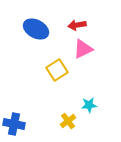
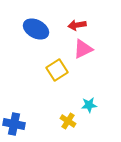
yellow cross: rotated 21 degrees counterclockwise
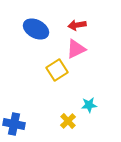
pink triangle: moved 7 px left
yellow cross: rotated 14 degrees clockwise
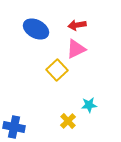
yellow square: rotated 10 degrees counterclockwise
blue cross: moved 3 px down
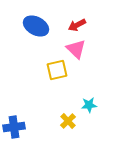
red arrow: rotated 18 degrees counterclockwise
blue ellipse: moved 3 px up
pink triangle: rotated 50 degrees counterclockwise
yellow square: rotated 30 degrees clockwise
blue cross: rotated 20 degrees counterclockwise
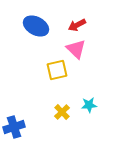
yellow cross: moved 6 px left, 9 px up
blue cross: rotated 10 degrees counterclockwise
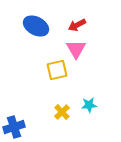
pink triangle: rotated 15 degrees clockwise
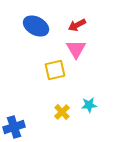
yellow square: moved 2 px left
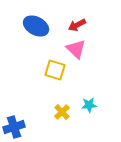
pink triangle: rotated 15 degrees counterclockwise
yellow square: rotated 30 degrees clockwise
